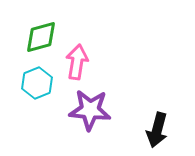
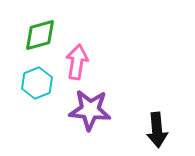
green diamond: moved 1 px left, 2 px up
black arrow: rotated 20 degrees counterclockwise
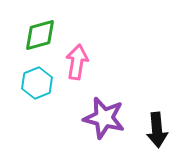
purple star: moved 14 px right, 8 px down; rotated 9 degrees clockwise
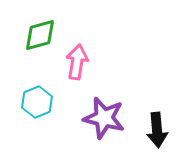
cyan hexagon: moved 19 px down
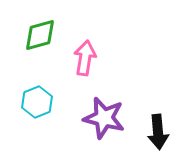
pink arrow: moved 8 px right, 4 px up
black arrow: moved 1 px right, 2 px down
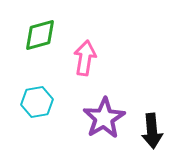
cyan hexagon: rotated 12 degrees clockwise
purple star: rotated 27 degrees clockwise
black arrow: moved 6 px left, 1 px up
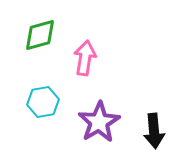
cyan hexagon: moved 6 px right
purple star: moved 5 px left, 4 px down
black arrow: moved 2 px right
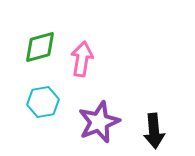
green diamond: moved 12 px down
pink arrow: moved 3 px left, 1 px down
purple star: rotated 9 degrees clockwise
